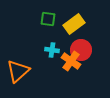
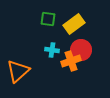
orange cross: rotated 36 degrees clockwise
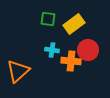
red circle: moved 7 px right
orange cross: rotated 24 degrees clockwise
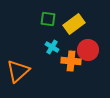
cyan cross: moved 3 px up; rotated 24 degrees clockwise
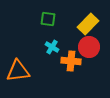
yellow rectangle: moved 14 px right; rotated 10 degrees counterclockwise
red circle: moved 1 px right, 3 px up
orange triangle: rotated 35 degrees clockwise
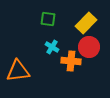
yellow rectangle: moved 2 px left, 1 px up
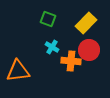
green square: rotated 14 degrees clockwise
red circle: moved 3 px down
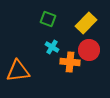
orange cross: moved 1 px left, 1 px down
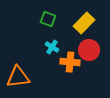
yellow rectangle: moved 2 px left
orange triangle: moved 6 px down
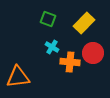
red circle: moved 4 px right, 3 px down
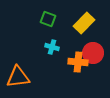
cyan cross: rotated 16 degrees counterclockwise
orange cross: moved 8 px right
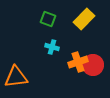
yellow rectangle: moved 4 px up
red circle: moved 12 px down
orange cross: rotated 24 degrees counterclockwise
orange triangle: moved 2 px left
